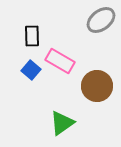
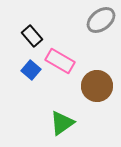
black rectangle: rotated 40 degrees counterclockwise
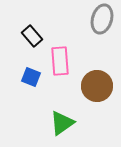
gray ellipse: moved 1 px right, 1 px up; rotated 36 degrees counterclockwise
pink rectangle: rotated 56 degrees clockwise
blue square: moved 7 px down; rotated 18 degrees counterclockwise
